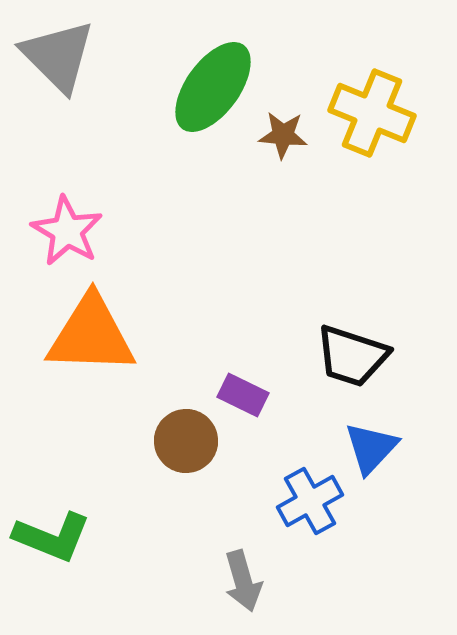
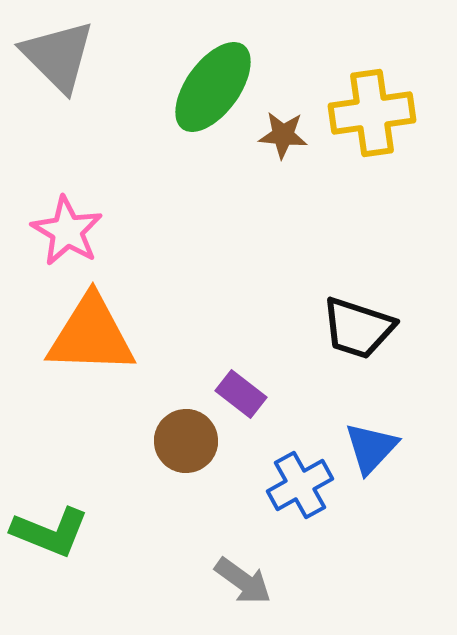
yellow cross: rotated 30 degrees counterclockwise
black trapezoid: moved 6 px right, 28 px up
purple rectangle: moved 2 px left, 1 px up; rotated 12 degrees clockwise
blue cross: moved 10 px left, 16 px up
green L-shape: moved 2 px left, 5 px up
gray arrow: rotated 38 degrees counterclockwise
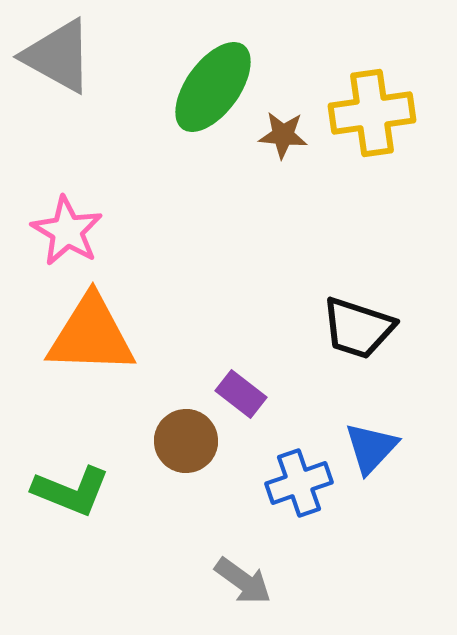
gray triangle: rotated 16 degrees counterclockwise
blue cross: moved 1 px left, 2 px up; rotated 10 degrees clockwise
green L-shape: moved 21 px right, 41 px up
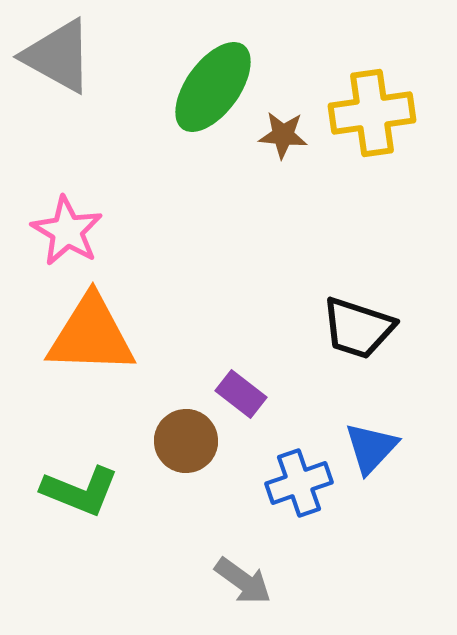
green L-shape: moved 9 px right
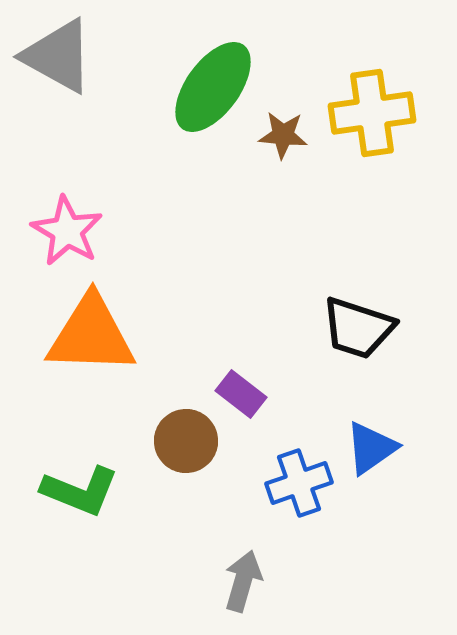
blue triangle: rotated 12 degrees clockwise
gray arrow: rotated 110 degrees counterclockwise
